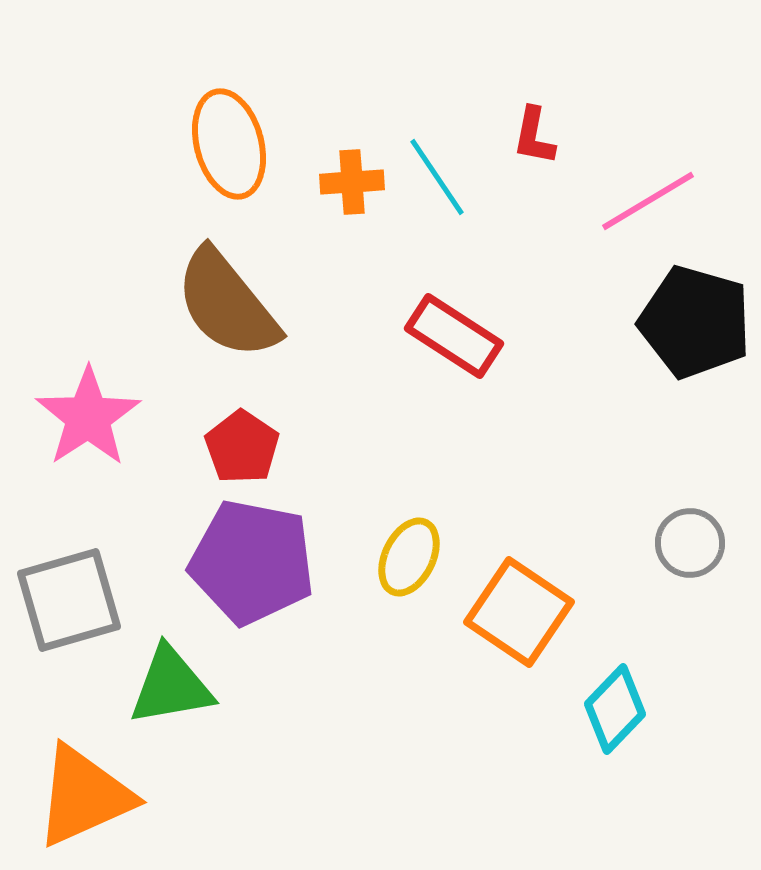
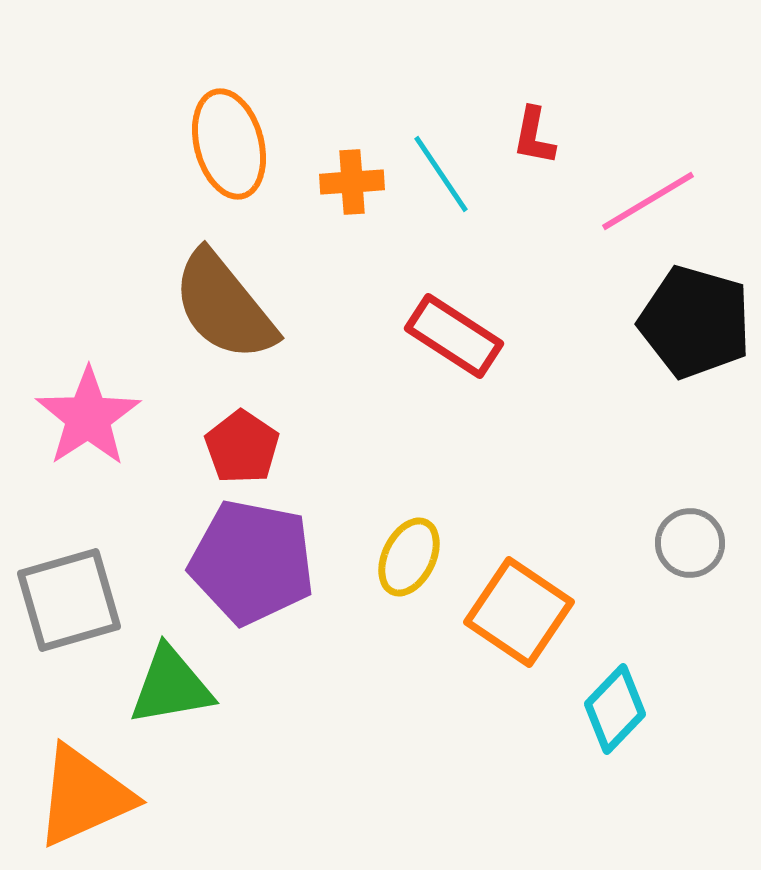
cyan line: moved 4 px right, 3 px up
brown semicircle: moved 3 px left, 2 px down
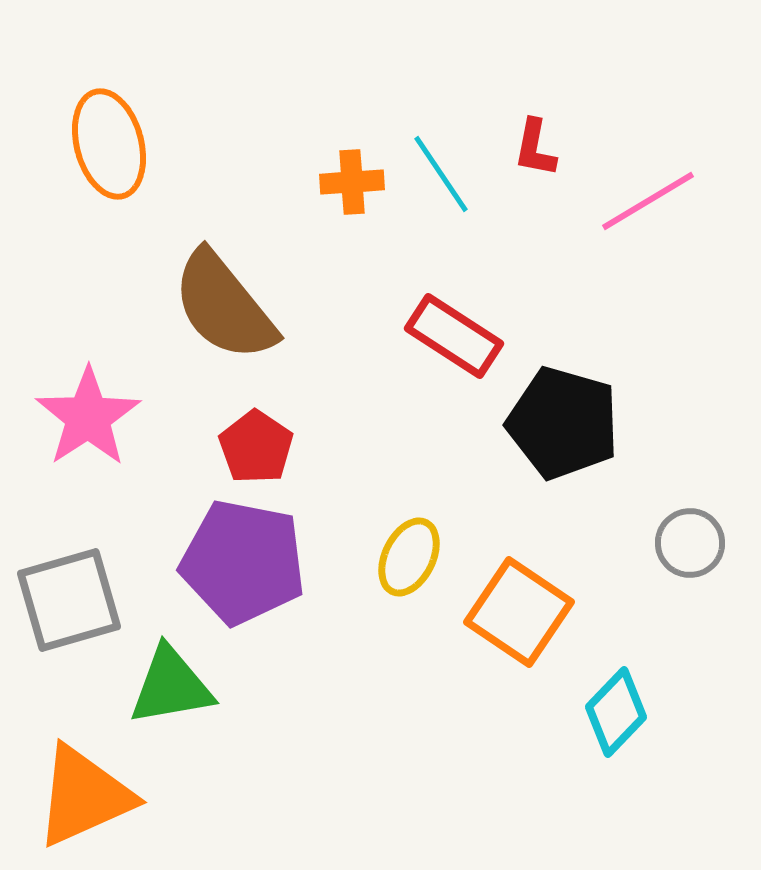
red L-shape: moved 1 px right, 12 px down
orange ellipse: moved 120 px left
black pentagon: moved 132 px left, 101 px down
red pentagon: moved 14 px right
purple pentagon: moved 9 px left
cyan diamond: moved 1 px right, 3 px down
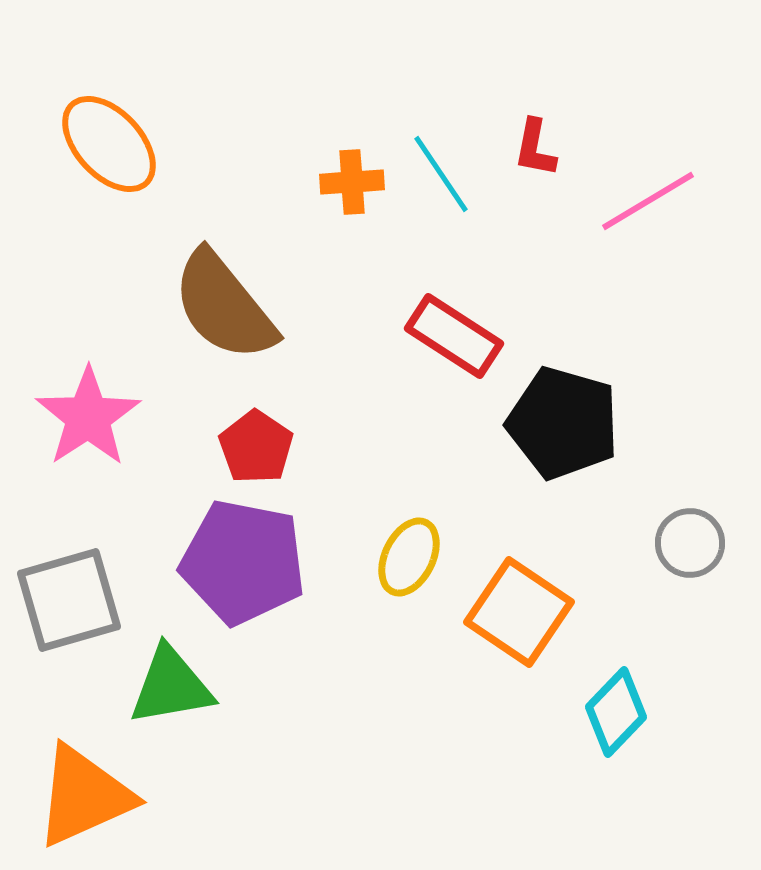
orange ellipse: rotated 28 degrees counterclockwise
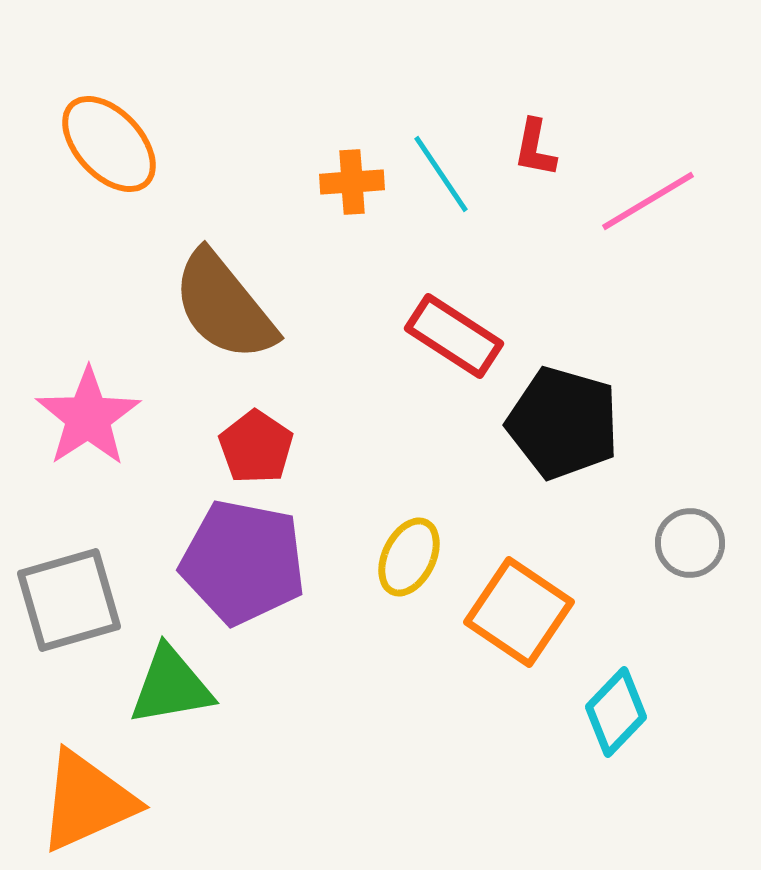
orange triangle: moved 3 px right, 5 px down
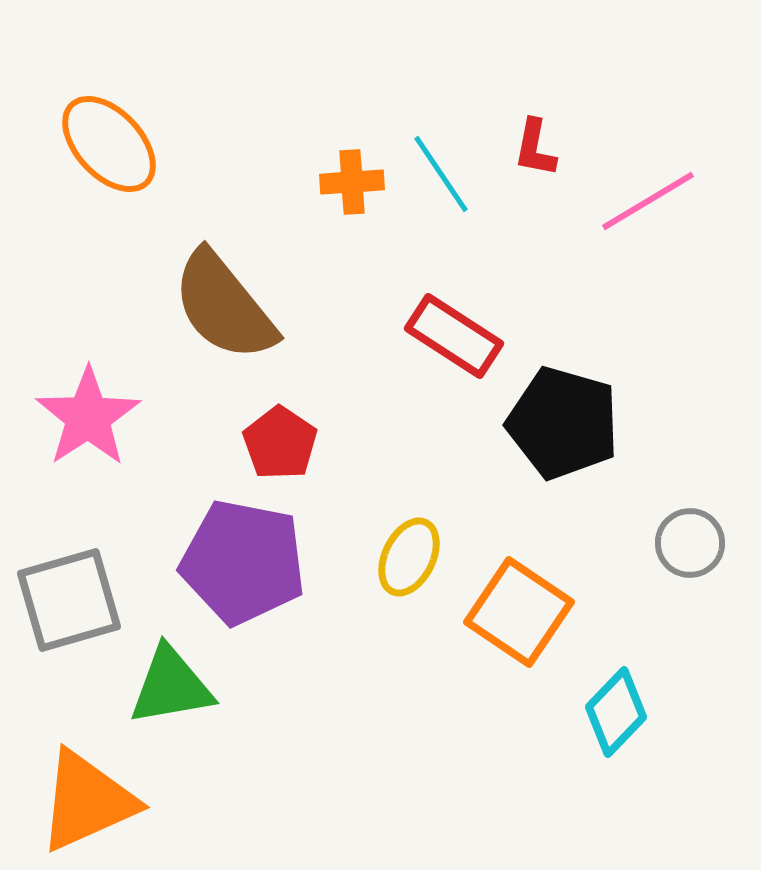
red pentagon: moved 24 px right, 4 px up
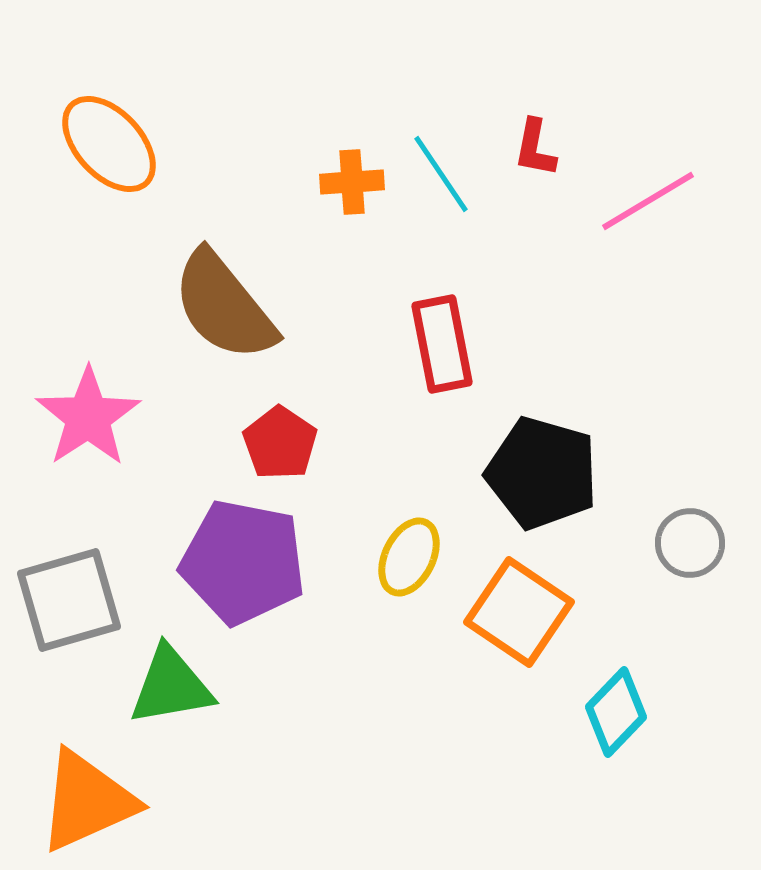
red rectangle: moved 12 px left, 8 px down; rotated 46 degrees clockwise
black pentagon: moved 21 px left, 50 px down
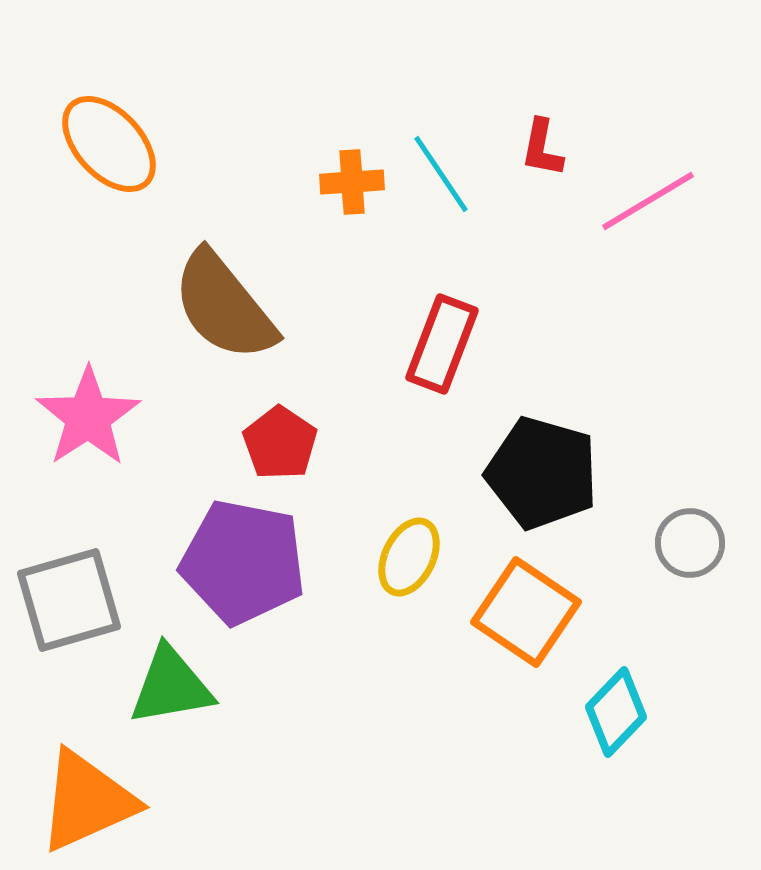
red L-shape: moved 7 px right
red rectangle: rotated 32 degrees clockwise
orange square: moved 7 px right
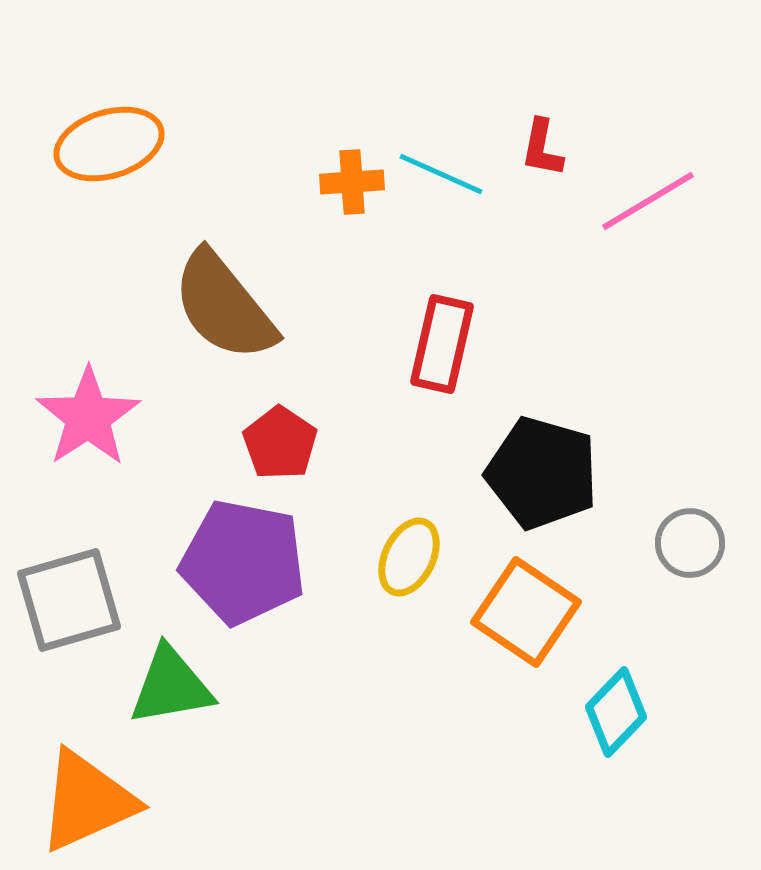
orange ellipse: rotated 64 degrees counterclockwise
cyan line: rotated 32 degrees counterclockwise
red rectangle: rotated 8 degrees counterclockwise
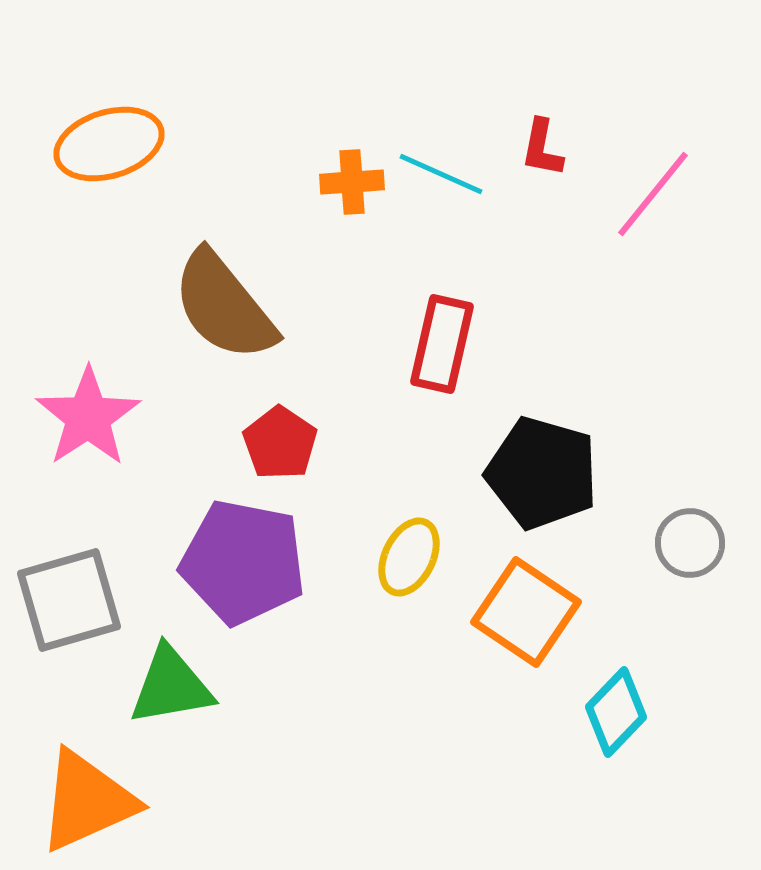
pink line: moved 5 px right, 7 px up; rotated 20 degrees counterclockwise
